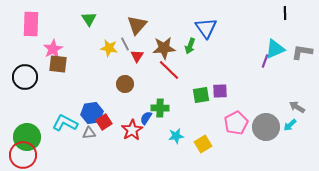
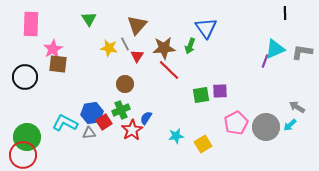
green cross: moved 39 px left, 2 px down; rotated 24 degrees counterclockwise
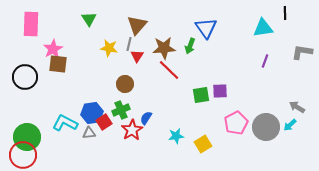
gray line: moved 4 px right; rotated 40 degrees clockwise
cyan triangle: moved 12 px left, 21 px up; rotated 15 degrees clockwise
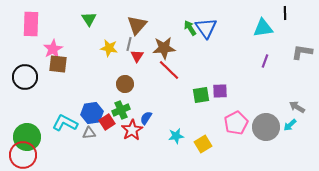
green arrow: moved 18 px up; rotated 126 degrees clockwise
red square: moved 3 px right
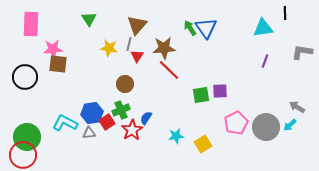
pink star: rotated 24 degrees clockwise
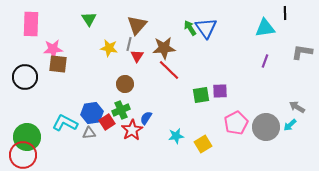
cyan triangle: moved 2 px right
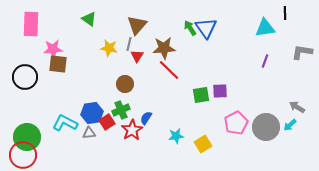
green triangle: rotated 21 degrees counterclockwise
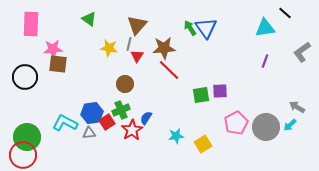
black line: rotated 48 degrees counterclockwise
gray L-shape: rotated 45 degrees counterclockwise
